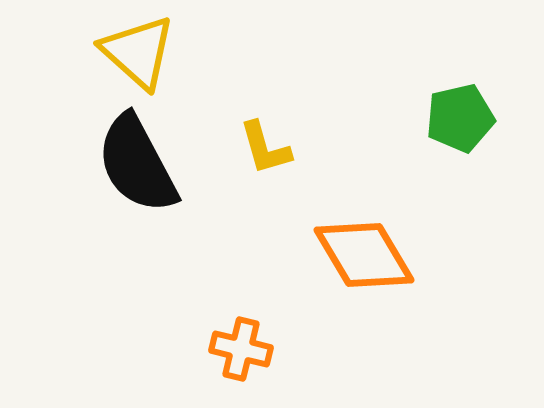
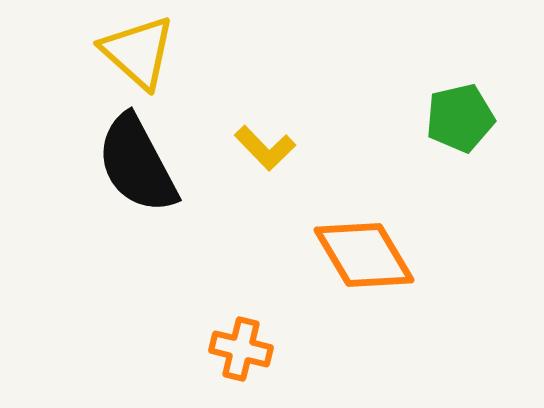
yellow L-shape: rotated 28 degrees counterclockwise
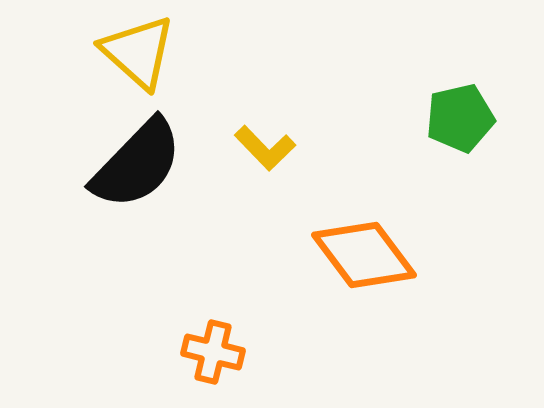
black semicircle: rotated 108 degrees counterclockwise
orange diamond: rotated 6 degrees counterclockwise
orange cross: moved 28 px left, 3 px down
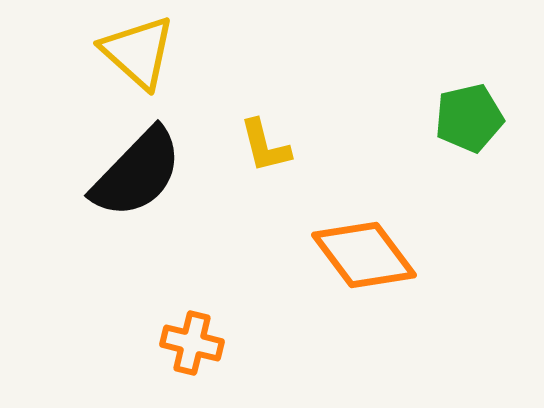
green pentagon: moved 9 px right
yellow L-shape: moved 2 px up; rotated 30 degrees clockwise
black semicircle: moved 9 px down
orange cross: moved 21 px left, 9 px up
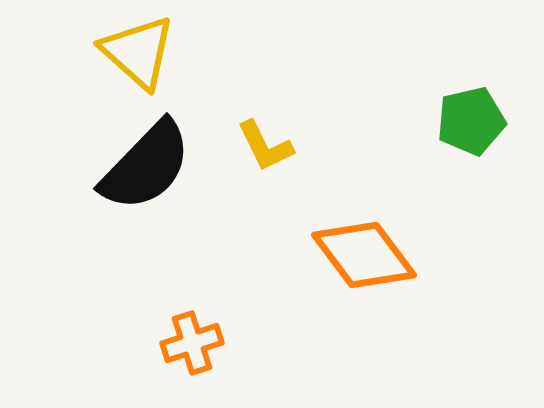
green pentagon: moved 2 px right, 3 px down
yellow L-shape: rotated 12 degrees counterclockwise
black semicircle: moved 9 px right, 7 px up
orange cross: rotated 32 degrees counterclockwise
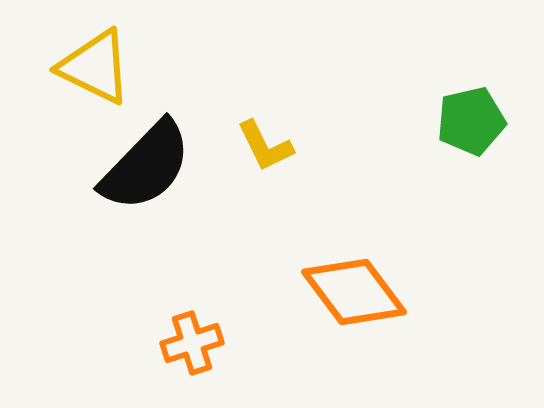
yellow triangle: moved 43 px left, 15 px down; rotated 16 degrees counterclockwise
orange diamond: moved 10 px left, 37 px down
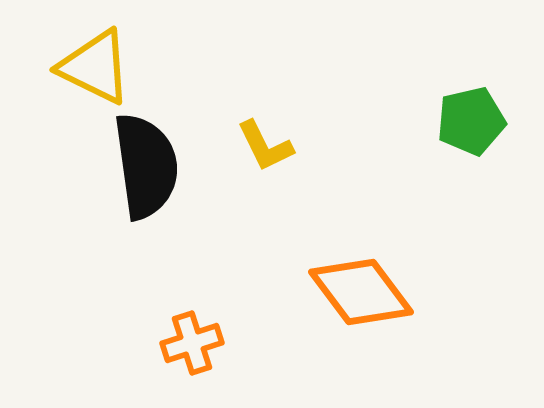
black semicircle: rotated 52 degrees counterclockwise
orange diamond: moved 7 px right
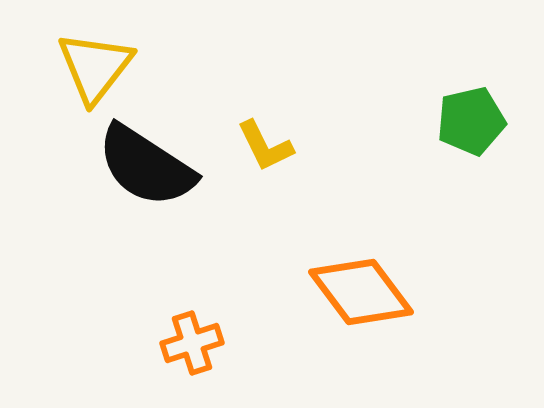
yellow triangle: rotated 42 degrees clockwise
black semicircle: rotated 131 degrees clockwise
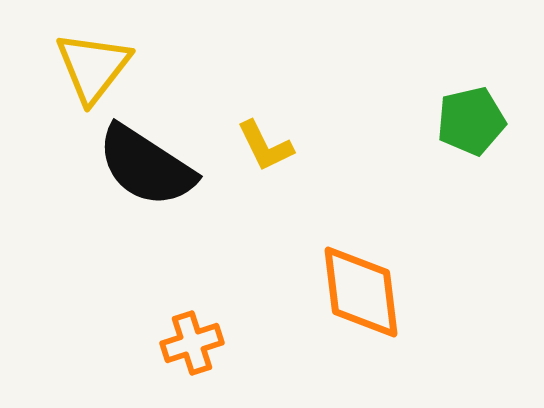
yellow triangle: moved 2 px left
orange diamond: rotated 30 degrees clockwise
